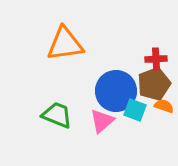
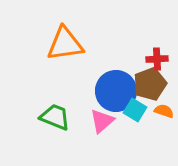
red cross: moved 1 px right
brown pentagon: moved 4 px left
orange semicircle: moved 5 px down
cyan square: rotated 10 degrees clockwise
green trapezoid: moved 2 px left, 2 px down
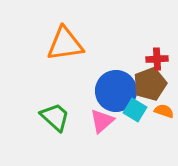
green trapezoid: rotated 20 degrees clockwise
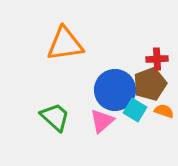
blue circle: moved 1 px left, 1 px up
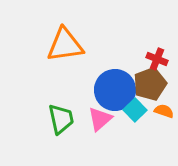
orange triangle: moved 1 px down
red cross: rotated 25 degrees clockwise
cyan square: rotated 15 degrees clockwise
green trapezoid: moved 6 px right, 2 px down; rotated 36 degrees clockwise
pink triangle: moved 2 px left, 2 px up
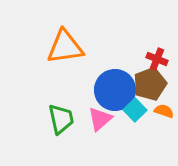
orange triangle: moved 2 px down
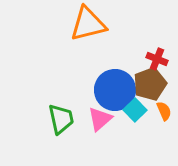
orange triangle: moved 23 px right, 23 px up; rotated 6 degrees counterclockwise
orange semicircle: rotated 48 degrees clockwise
